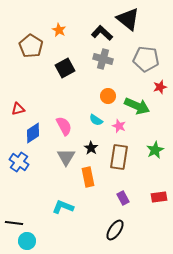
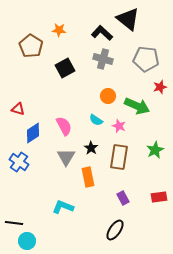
orange star: rotated 24 degrees counterclockwise
red triangle: rotated 32 degrees clockwise
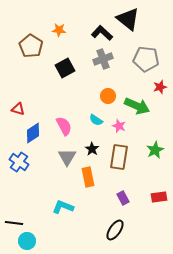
gray cross: rotated 36 degrees counterclockwise
black star: moved 1 px right, 1 px down
gray triangle: moved 1 px right
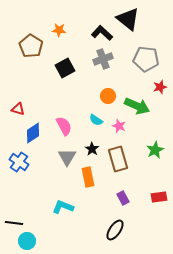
brown rectangle: moved 1 px left, 2 px down; rotated 25 degrees counterclockwise
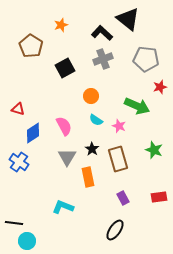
orange star: moved 2 px right, 5 px up; rotated 24 degrees counterclockwise
orange circle: moved 17 px left
green star: moved 1 px left; rotated 24 degrees counterclockwise
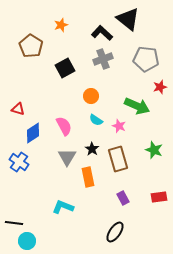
black ellipse: moved 2 px down
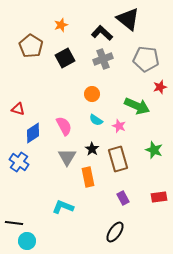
black square: moved 10 px up
orange circle: moved 1 px right, 2 px up
